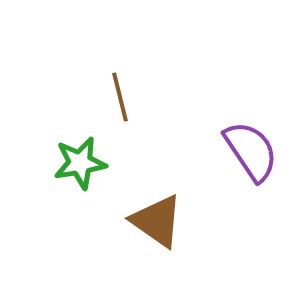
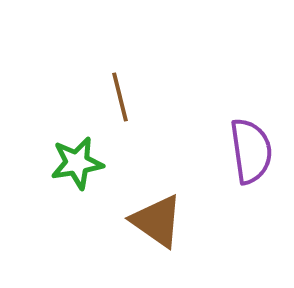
purple semicircle: rotated 26 degrees clockwise
green star: moved 3 px left
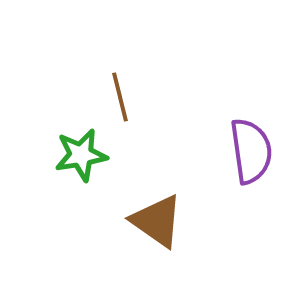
green star: moved 4 px right, 8 px up
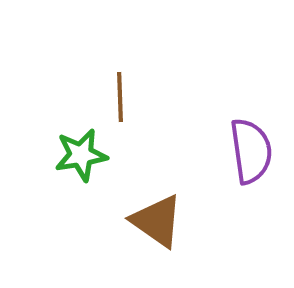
brown line: rotated 12 degrees clockwise
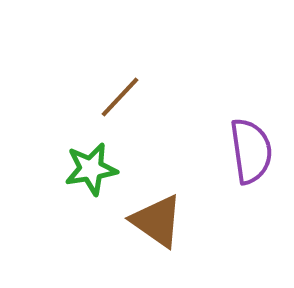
brown line: rotated 45 degrees clockwise
green star: moved 10 px right, 14 px down
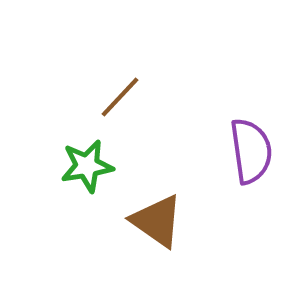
green star: moved 4 px left, 3 px up
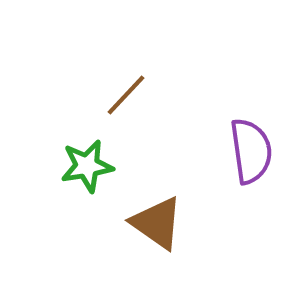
brown line: moved 6 px right, 2 px up
brown triangle: moved 2 px down
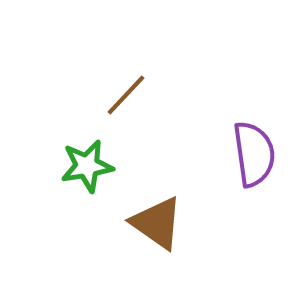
purple semicircle: moved 3 px right, 3 px down
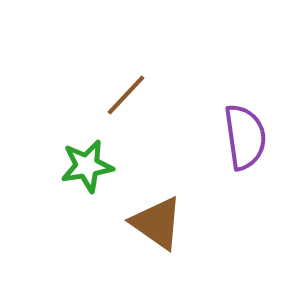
purple semicircle: moved 9 px left, 17 px up
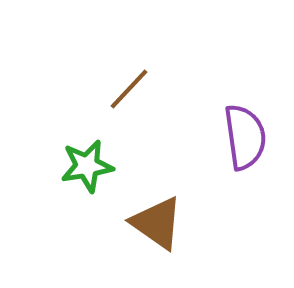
brown line: moved 3 px right, 6 px up
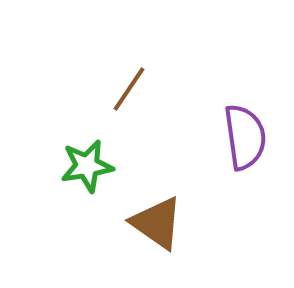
brown line: rotated 9 degrees counterclockwise
